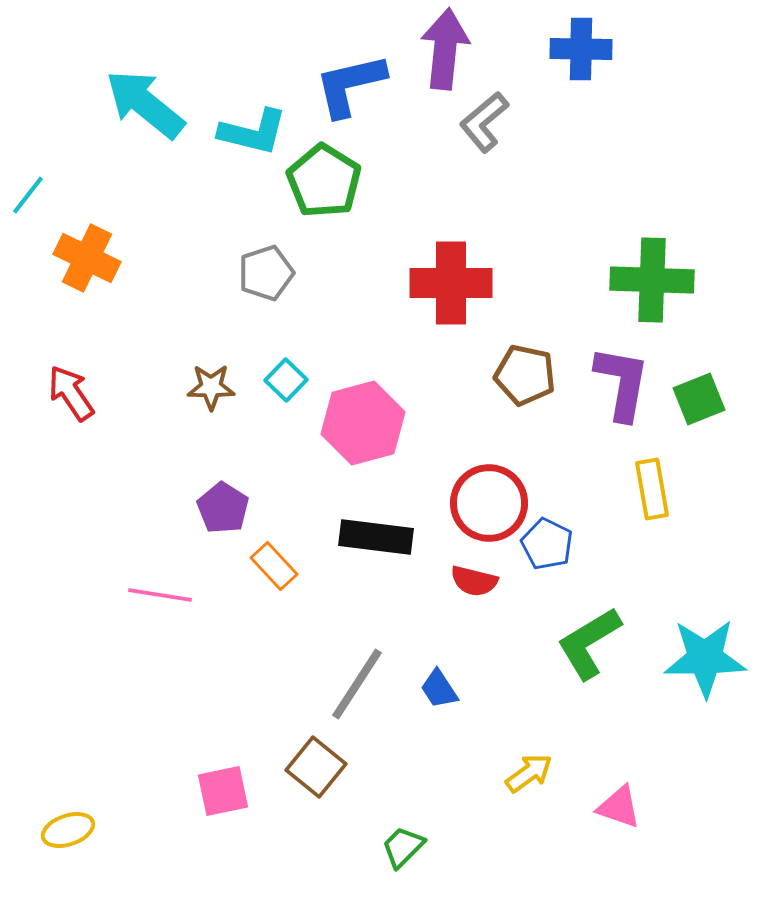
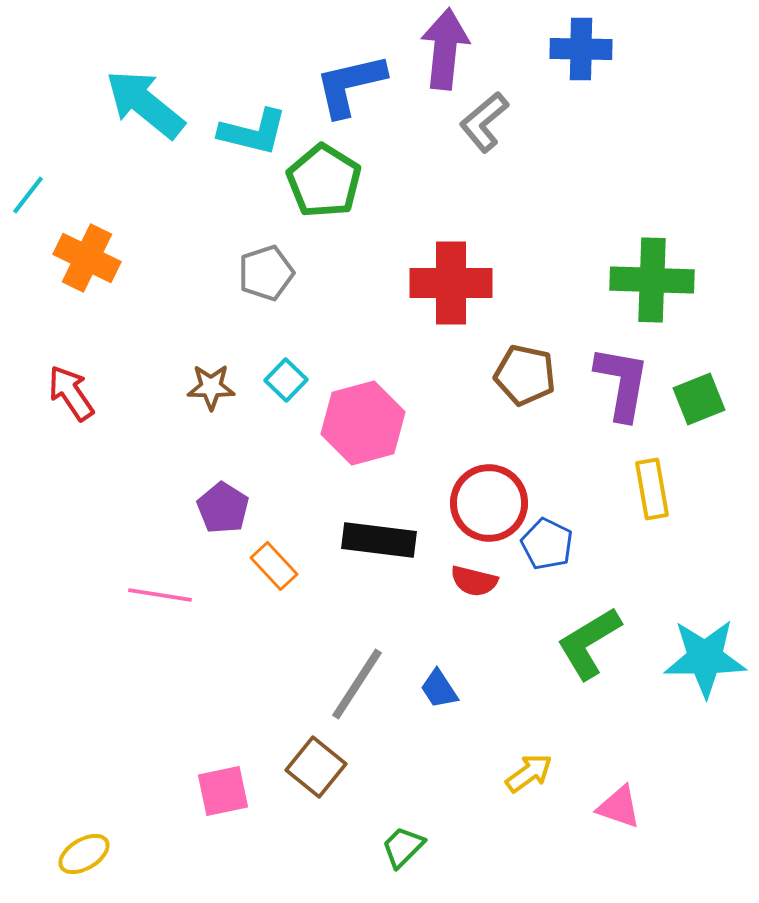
black rectangle: moved 3 px right, 3 px down
yellow ellipse: moved 16 px right, 24 px down; rotated 12 degrees counterclockwise
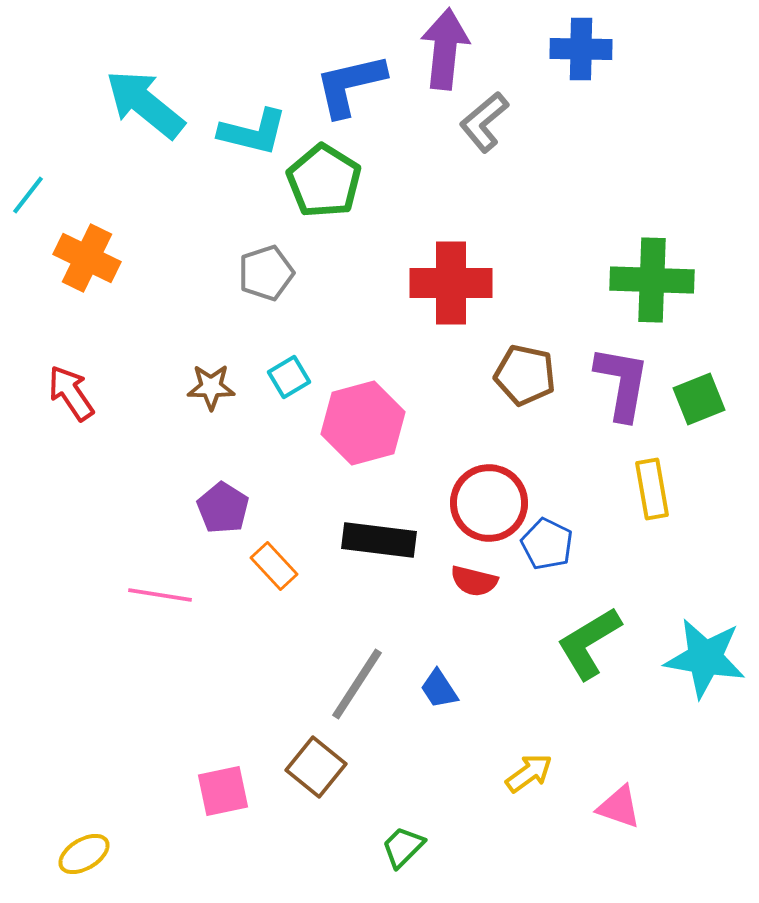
cyan square: moved 3 px right, 3 px up; rotated 15 degrees clockwise
cyan star: rotated 10 degrees clockwise
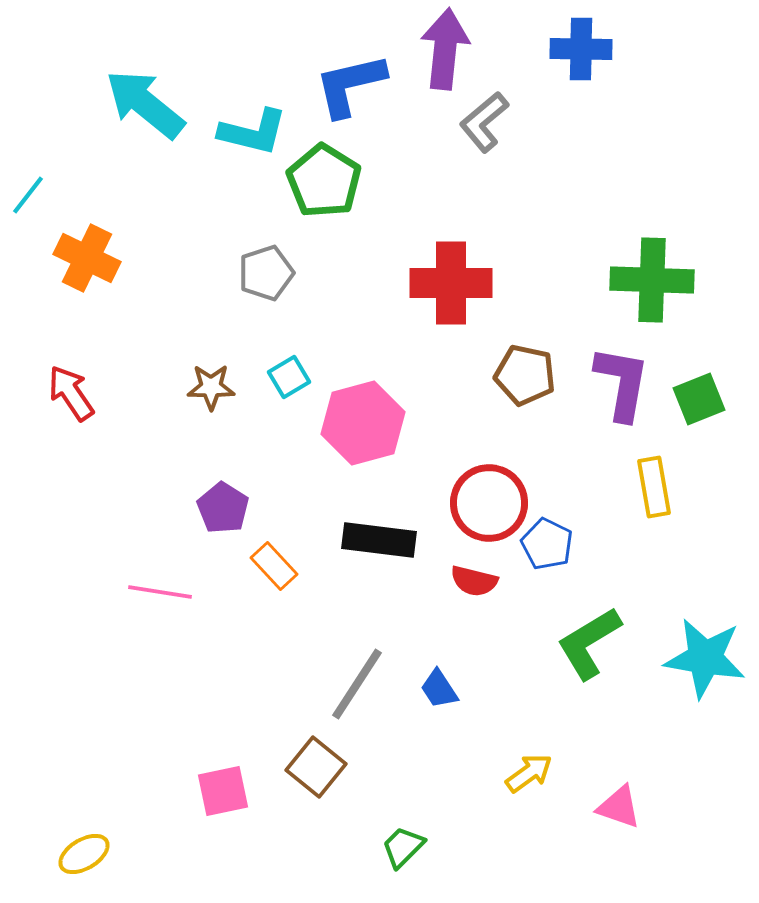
yellow rectangle: moved 2 px right, 2 px up
pink line: moved 3 px up
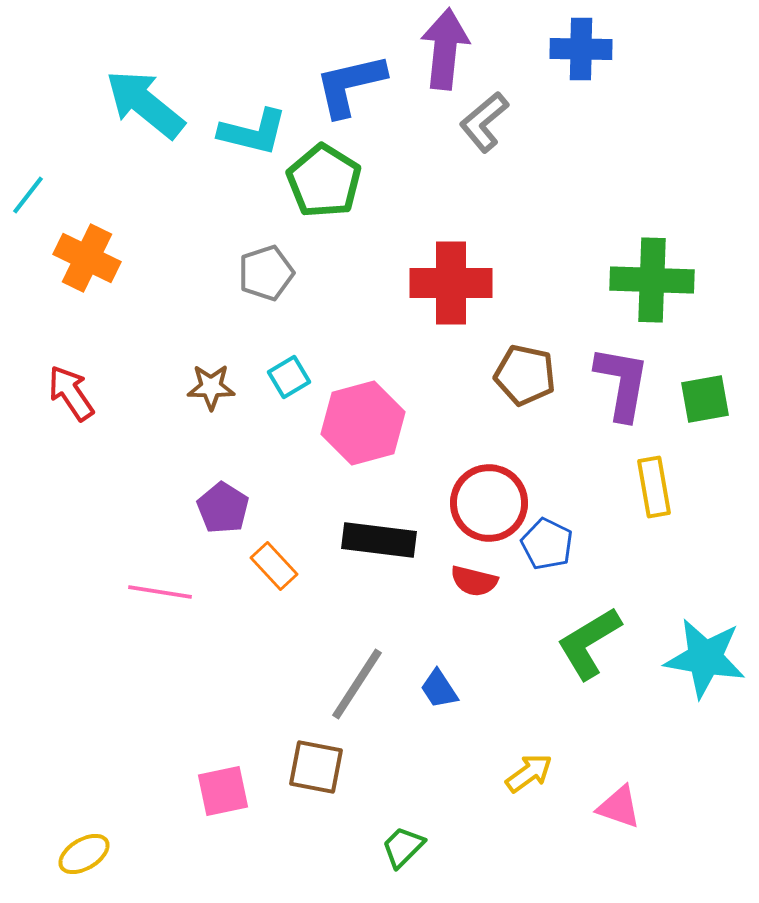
green square: moved 6 px right; rotated 12 degrees clockwise
brown square: rotated 28 degrees counterclockwise
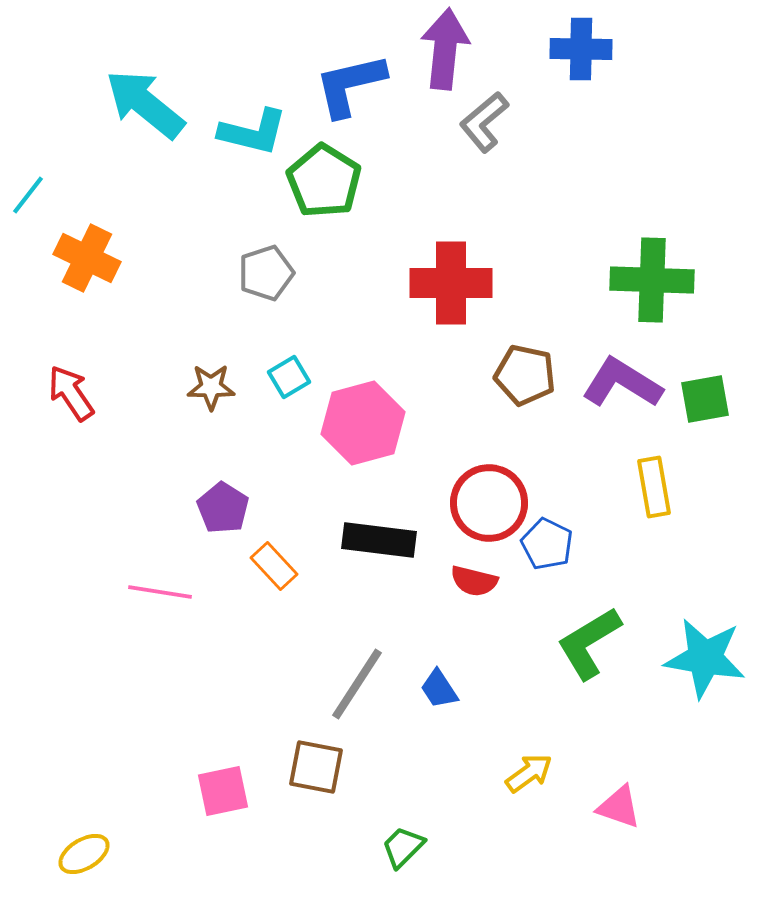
purple L-shape: rotated 68 degrees counterclockwise
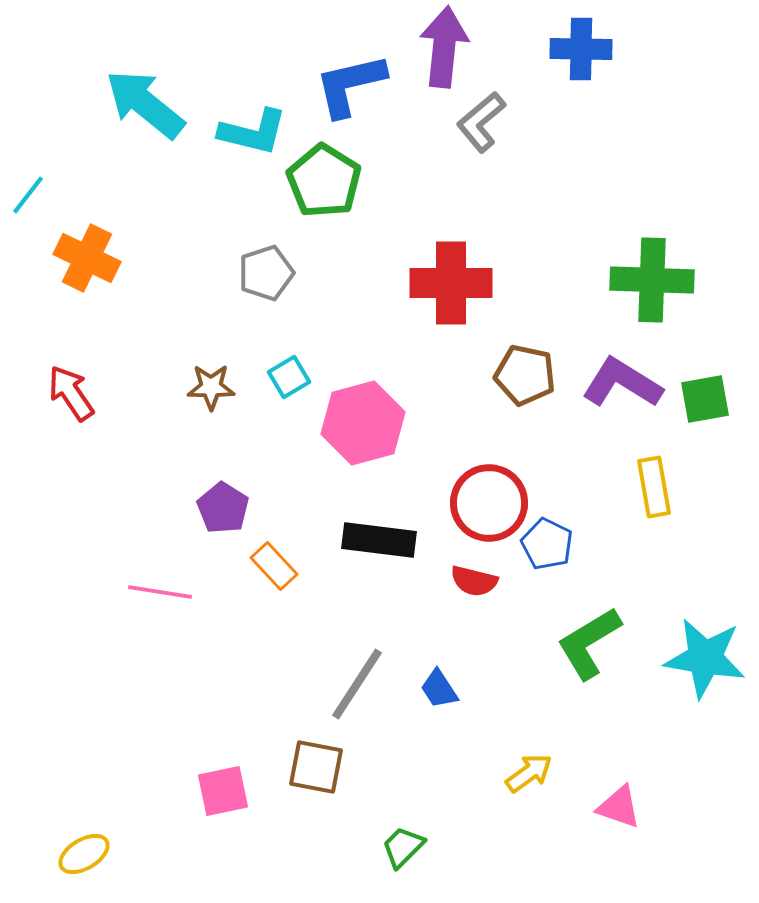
purple arrow: moved 1 px left, 2 px up
gray L-shape: moved 3 px left
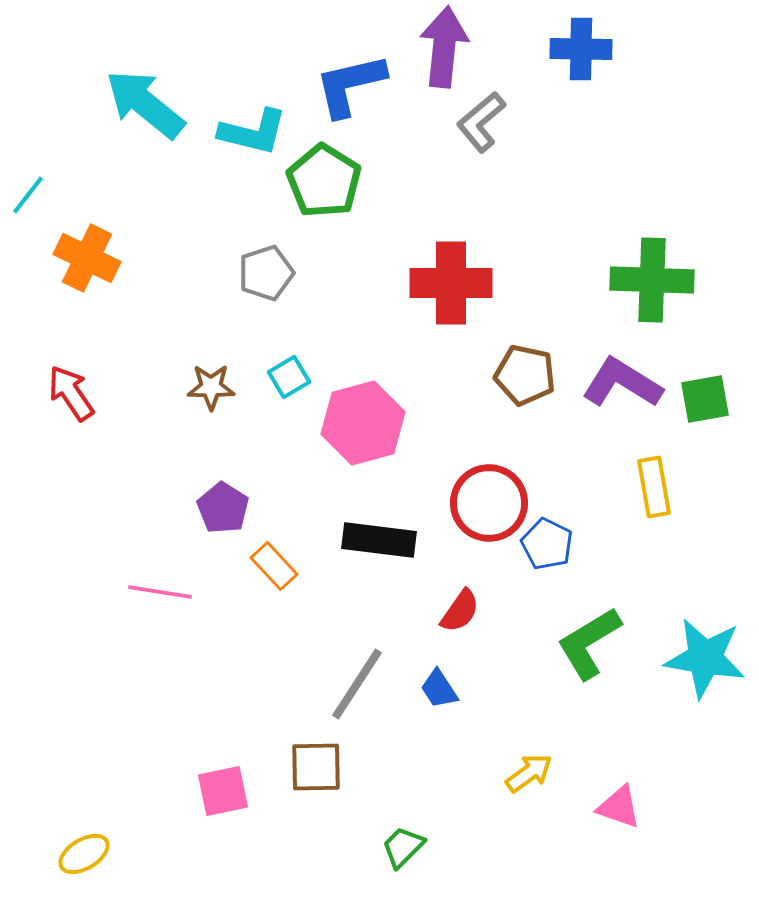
red semicircle: moved 14 px left, 30 px down; rotated 69 degrees counterclockwise
brown square: rotated 12 degrees counterclockwise
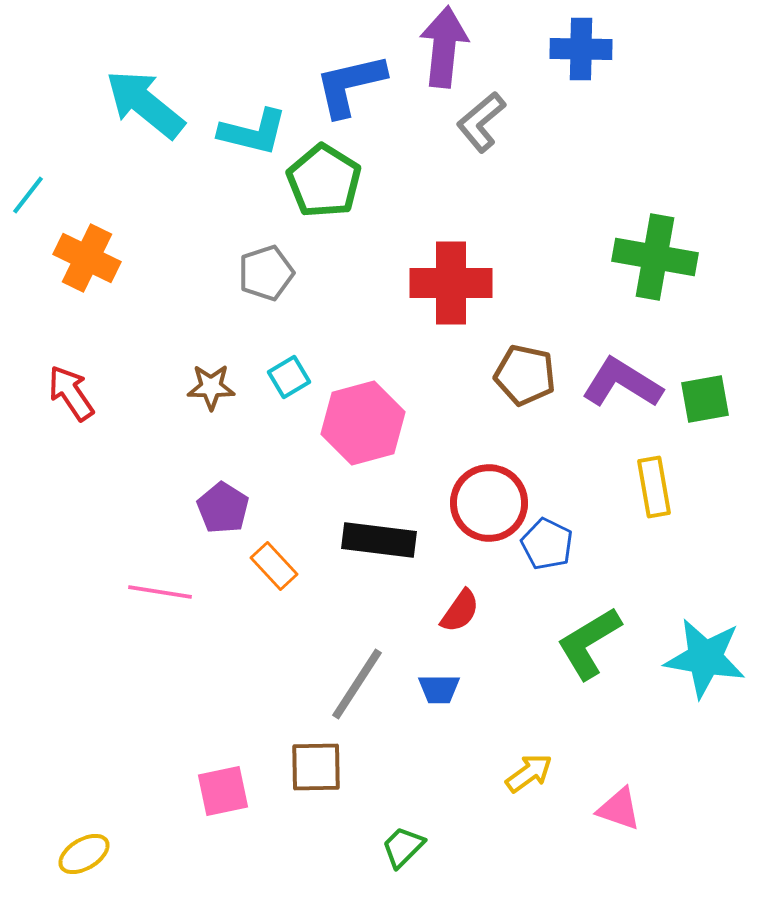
green cross: moved 3 px right, 23 px up; rotated 8 degrees clockwise
blue trapezoid: rotated 57 degrees counterclockwise
pink triangle: moved 2 px down
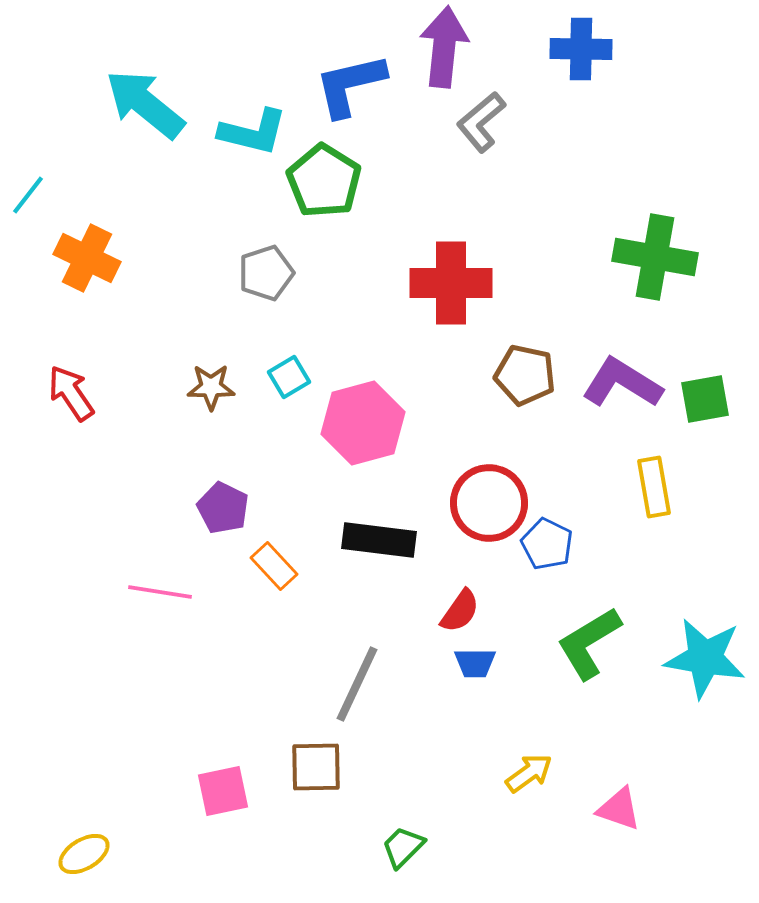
purple pentagon: rotated 6 degrees counterclockwise
gray line: rotated 8 degrees counterclockwise
blue trapezoid: moved 36 px right, 26 px up
